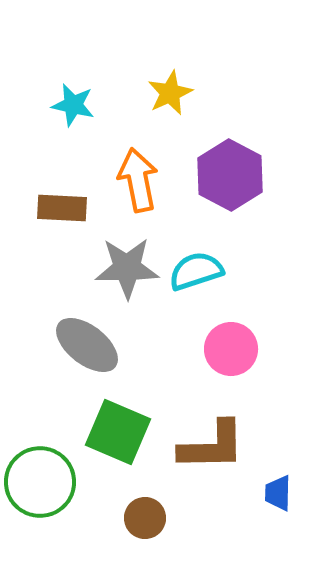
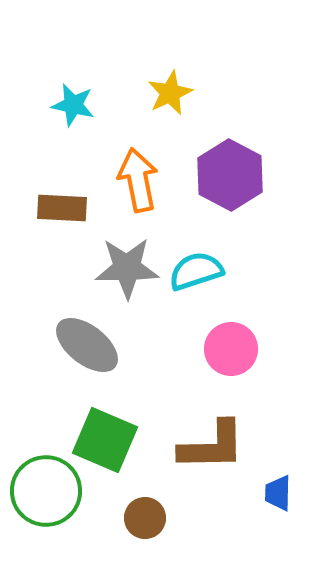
green square: moved 13 px left, 8 px down
green circle: moved 6 px right, 9 px down
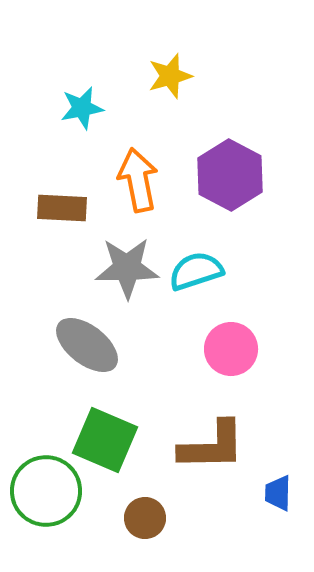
yellow star: moved 17 px up; rotated 9 degrees clockwise
cyan star: moved 9 px right, 3 px down; rotated 24 degrees counterclockwise
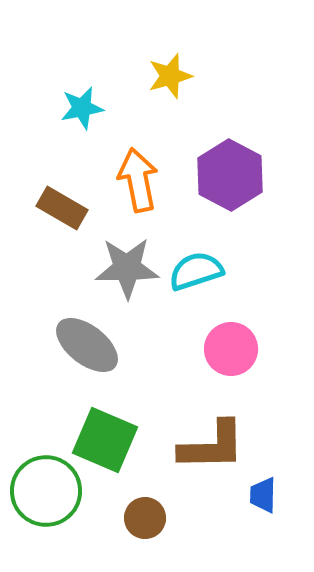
brown rectangle: rotated 27 degrees clockwise
blue trapezoid: moved 15 px left, 2 px down
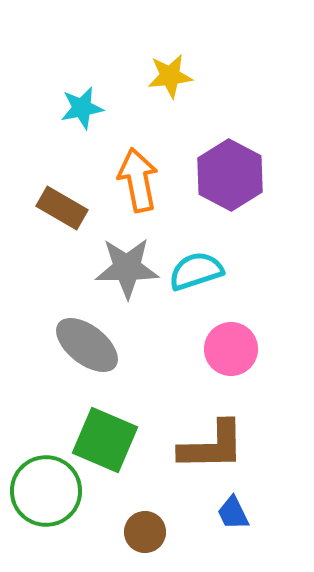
yellow star: rotated 9 degrees clockwise
blue trapezoid: moved 30 px left, 18 px down; rotated 27 degrees counterclockwise
brown circle: moved 14 px down
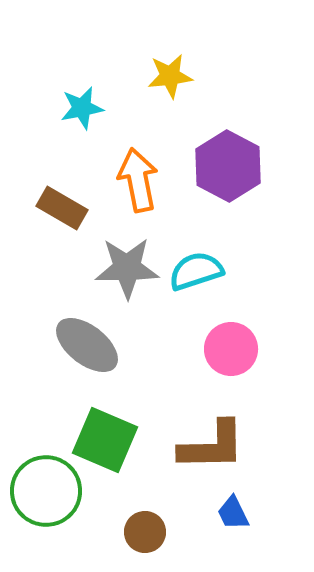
purple hexagon: moved 2 px left, 9 px up
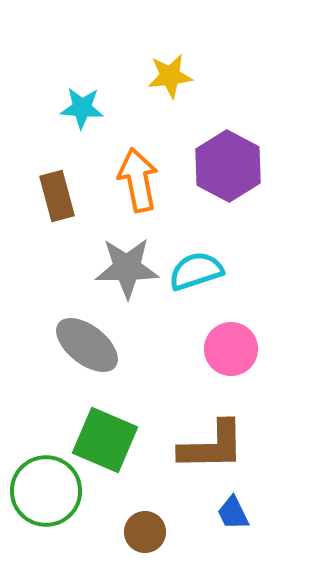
cyan star: rotated 15 degrees clockwise
brown rectangle: moved 5 px left, 12 px up; rotated 45 degrees clockwise
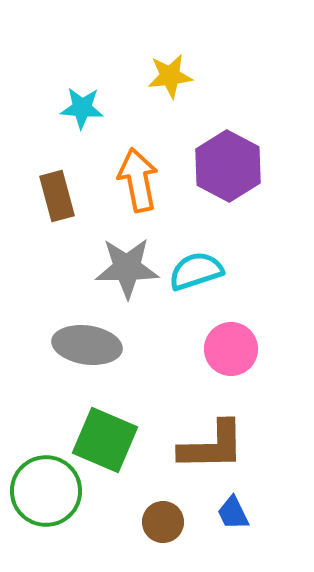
gray ellipse: rotated 30 degrees counterclockwise
brown circle: moved 18 px right, 10 px up
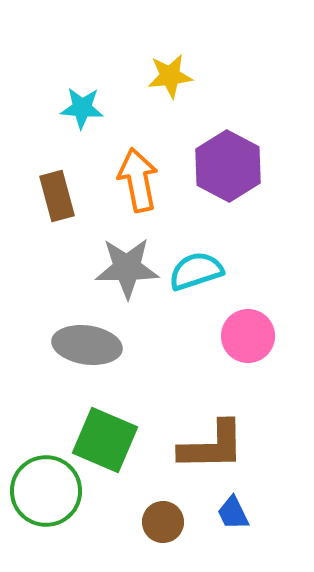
pink circle: moved 17 px right, 13 px up
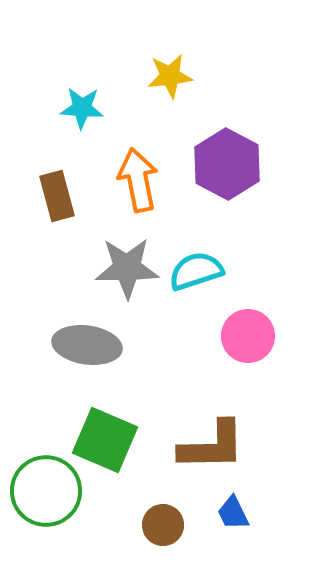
purple hexagon: moved 1 px left, 2 px up
brown circle: moved 3 px down
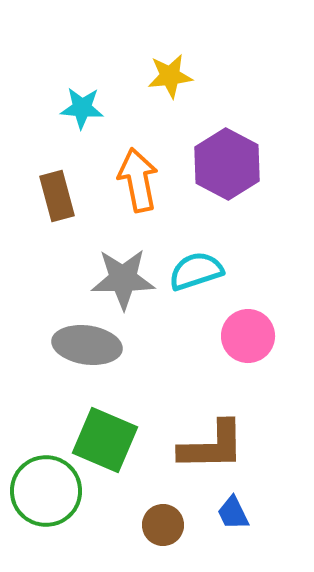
gray star: moved 4 px left, 11 px down
